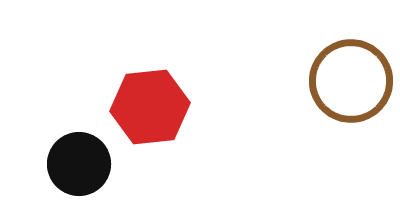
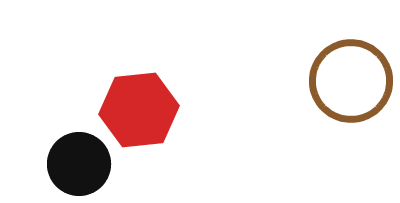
red hexagon: moved 11 px left, 3 px down
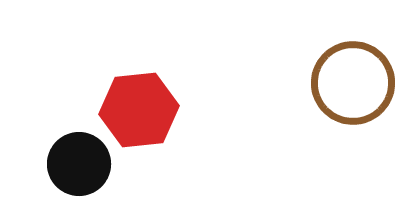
brown circle: moved 2 px right, 2 px down
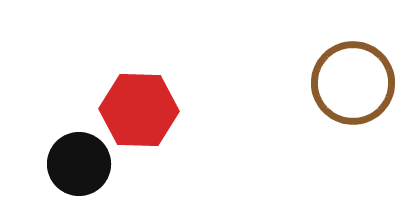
red hexagon: rotated 8 degrees clockwise
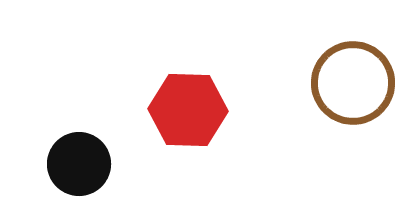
red hexagon: moved 49 px right
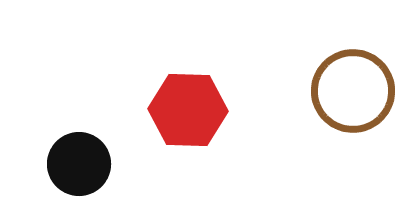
brown circle: moved 8 px down
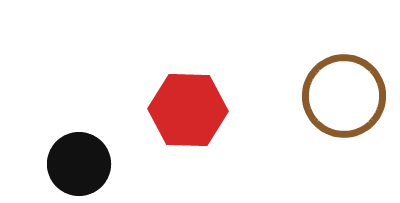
brown circle: moved 9 px left, 5 px down
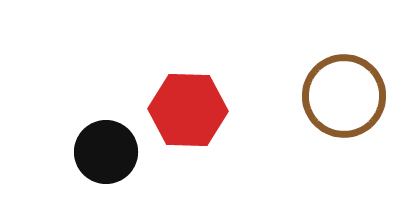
black circle: moved 27 px right, 12 px up
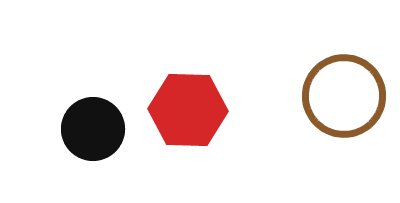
black circle: moved 13 px left, 23 px up
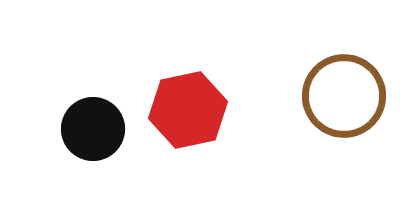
red hexagon: rotated 14 degrees counterclockwise
